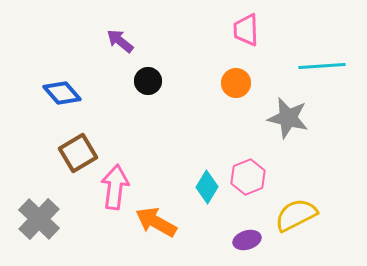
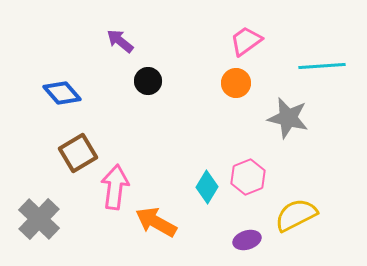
pink trapezoid: moved 11 px down; rotated 56 degrees clockwise
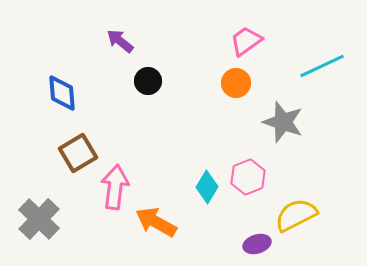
cyan line: rotated 21 degrees counterclockwise
blue diamond: rotated 36 degrees clockwise
gray star: moved 5 px left, 4 px down; rotated 6 degrees clockwise
purple ellipse: moved 10 px right, 4 px down
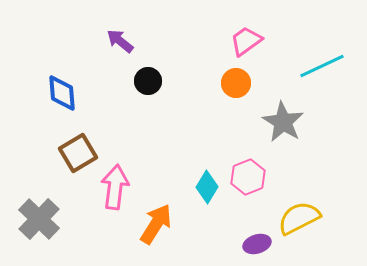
gray star: rotated 12 degrees clockwise
yellow semicircle: moved 3 px right, 3 px down
orange arrow: moved 2 px down; rotated 93 degrees clockwise
